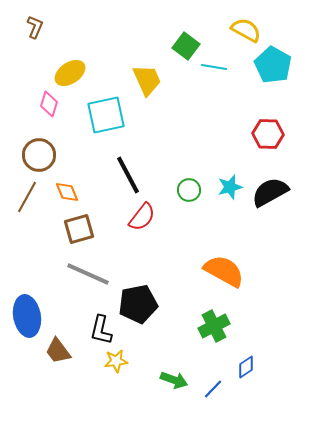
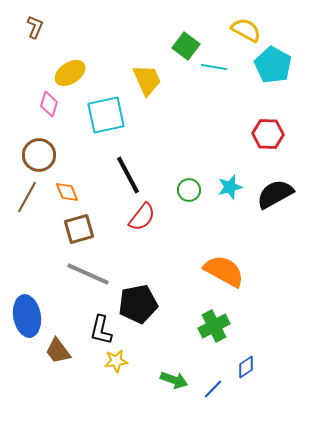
black semicircle: moved 5 px right, 2 px down
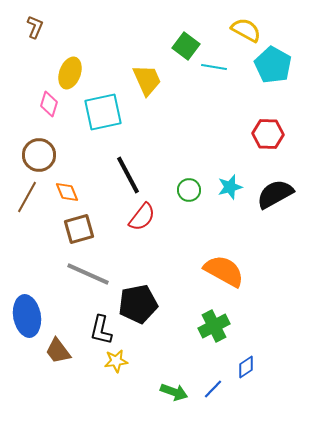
yellow ellipse: rotated 36 degrees counterclockwise
cyan square: moved 3 px left, 3 px up
green arrow: moved 12 px down
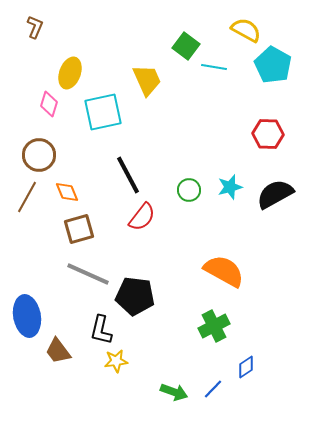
black pentagon: moved 3 px left, 8 px up; rotated 18 degrees clockwise
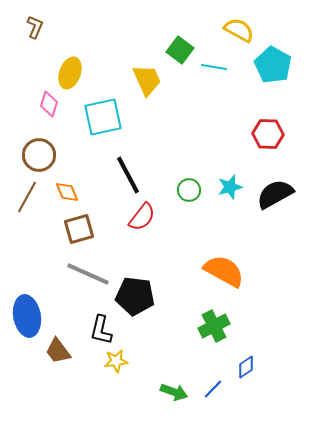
yellow semicircle: moved 7 px left
green square: moved 6 px left, 4 px down
cyan square: moved 5 px down
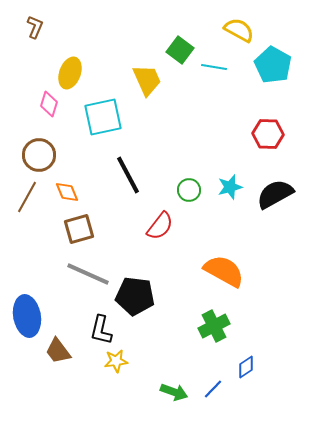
red semicircle: moved 18 px right, 9 px down
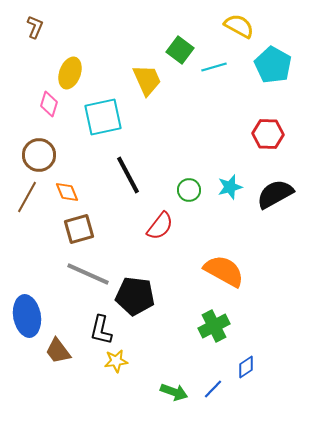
yellow semicircle: moved 4 px up
cyan line: rotated 25 degrees counterclockwise
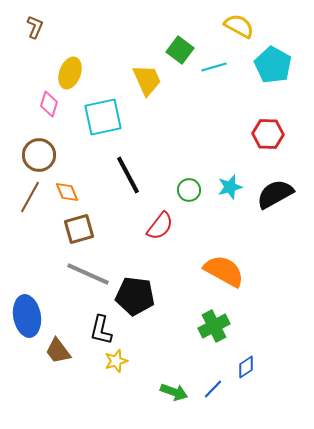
brown line: moved 3 px right
yellow star: rotated 10 degrees counterclockwise
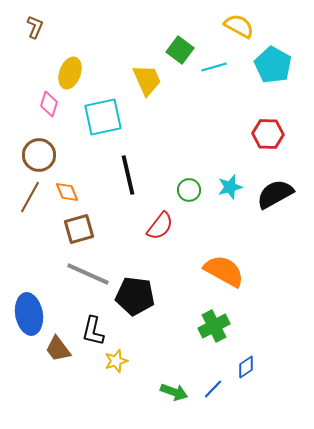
black line: rotated 15 degrees clockwise
blue ellipse: moved 2 px right, 2 px up
black L-shape: moved 8 px left, 1 px down
brown trapezoid: moved 2 px up
